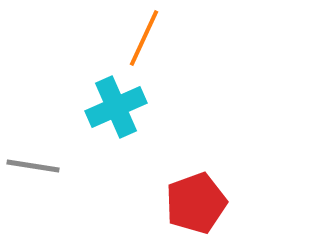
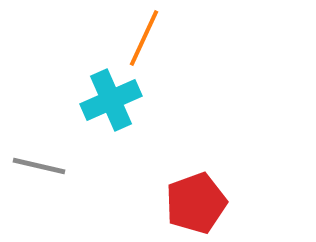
cyan cross: moved 5 px left, 7 px up
gray line: moved 6 px right; rotated 4 degrees clockwise
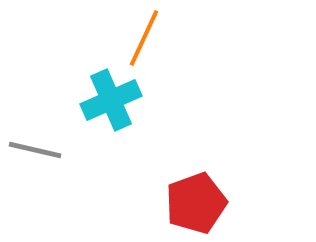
gray line: moved 4 px left, 16 px up
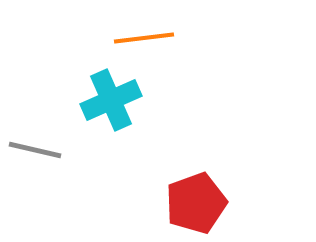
orange line: rotated 58 degrees clockwise
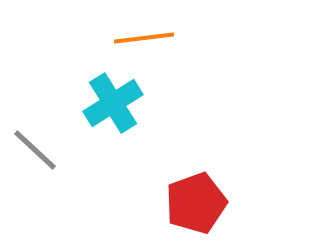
cyan cross: moved 2 px right, 3 px down; rotated 8 degrees counterclockwise
gray line: rotated 30 degrees clockwise
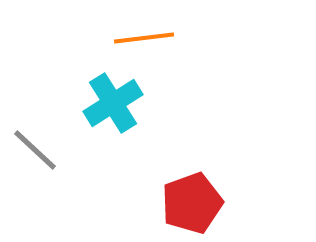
red pentagon: moved 4 px left
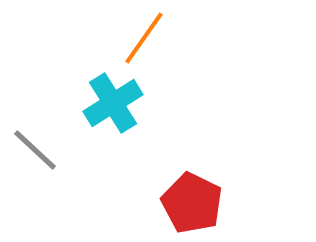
orange line: rotated 48 degrees counterclockwise
red pentagon: rotated 26 degrees counterclockwise
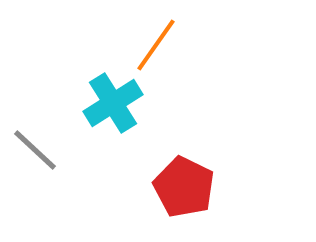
orange line: moved 12 px right, 7 px down
red pentagon: moved 8 px left, 16 px up
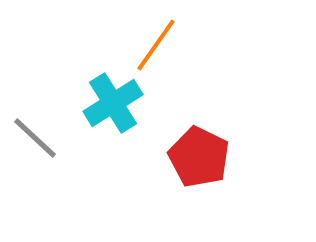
gray line: moved 12 px up
red pentagon: moved 15 px right, 30 px up
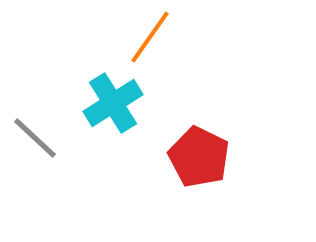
orange line: moved 6 px left, 8 px up
